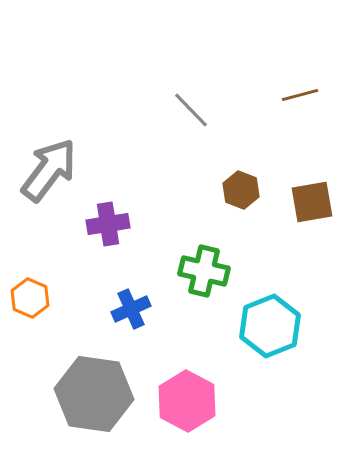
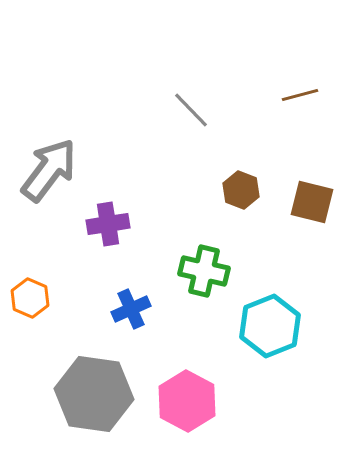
brown square: rotated 24 degrees clockwise
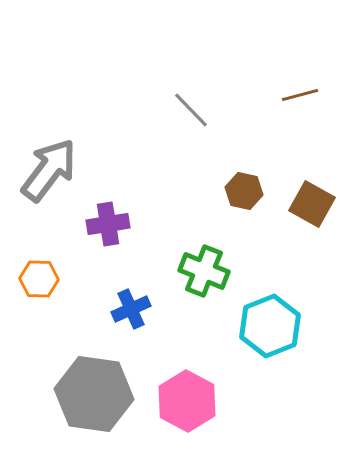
brown hexagon: moved 3 px right, 1 px down; rotated 9 degrees counterclockwise
brown square: moved 2 px down; rotated 15 degrees clockwise
green cross: rotated 9 degrees clockwise
orange hexagon: moved 9 px right, 19 px up; rotated 21 degrees counterclockwise
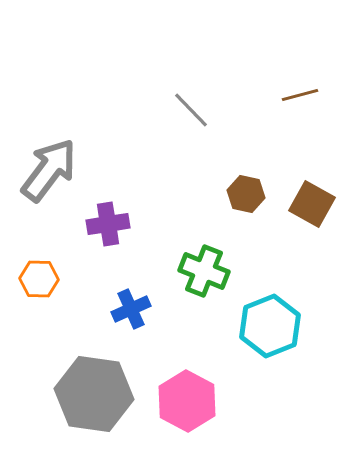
brown hexagon: moved 2 px right, 3 px down
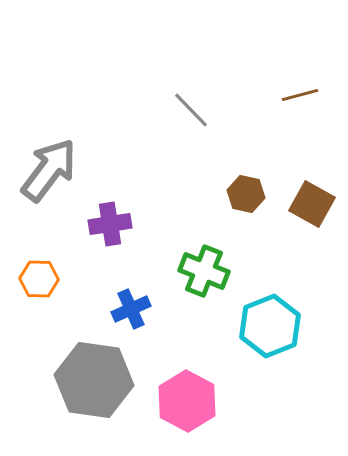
purple cross: moved 2 px right
gray hexagon: moved 14 px up
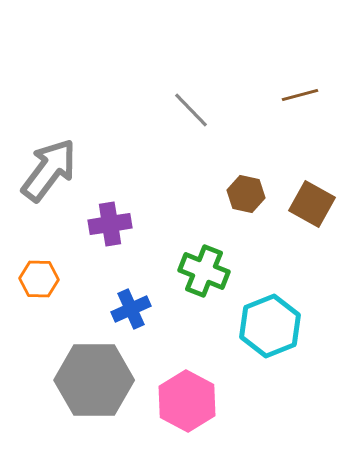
gray hexagon: rotated 8 degrees counterclockwise
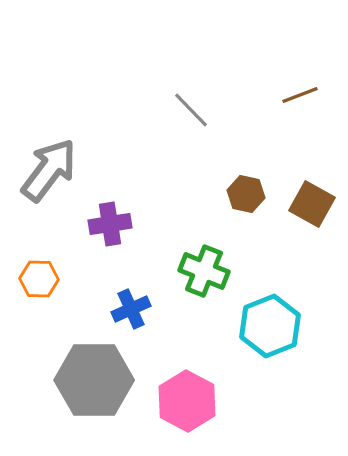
brown line: rotated 6 degrees counterclockwise
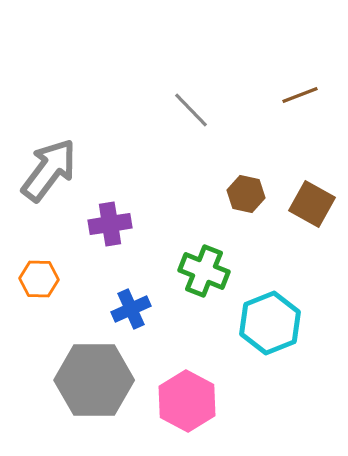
cyan hexagon: moved 3 px up
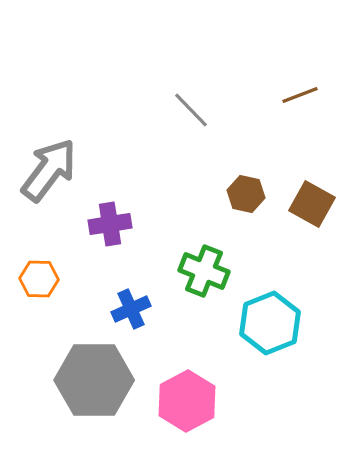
pink hexagon: rotated 4 degrees clockwise
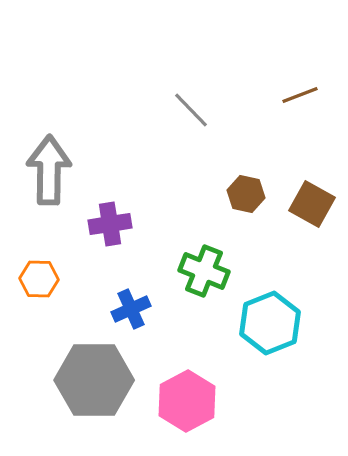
gray arrow: rotated 36 degrees counterclockwise
